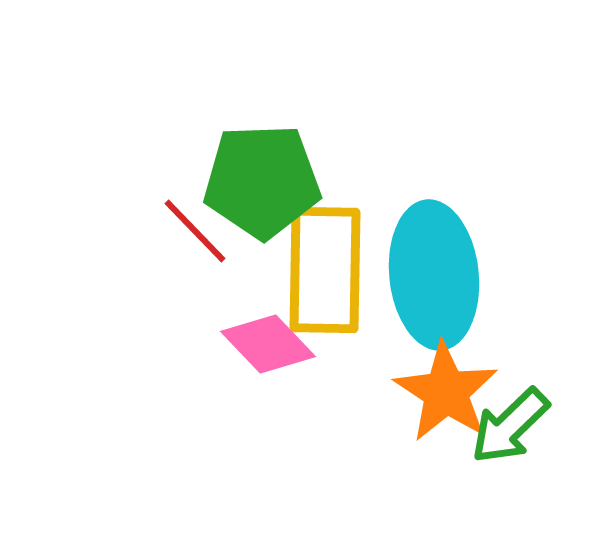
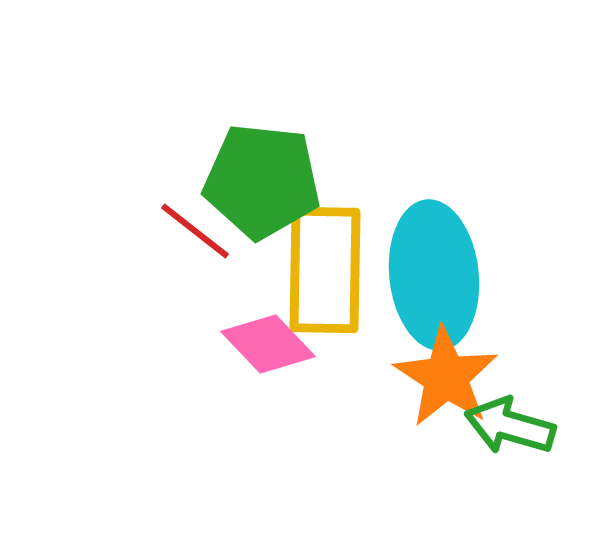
green pentagon: rotated 8 degrees clockwise
red line: rotated 8 degrees counterclockwise
orange star: moved 15 px up
green arrow: rotated 60 degrees clockwise
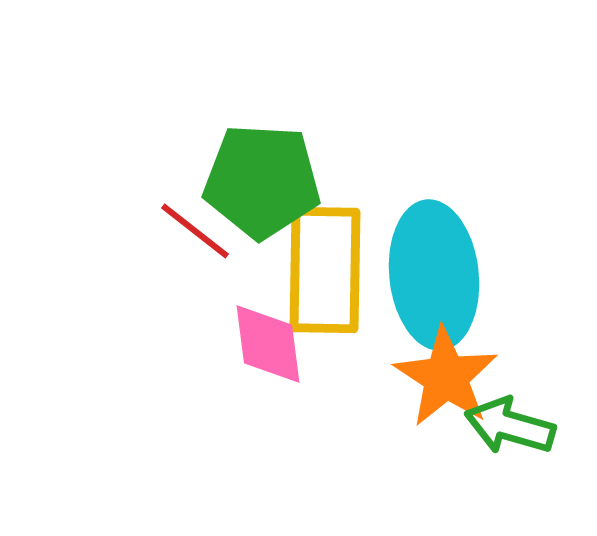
green pentagon: rotated 3 degrees counterclockwise
pink diamond: rotated 36 degrees clockwise
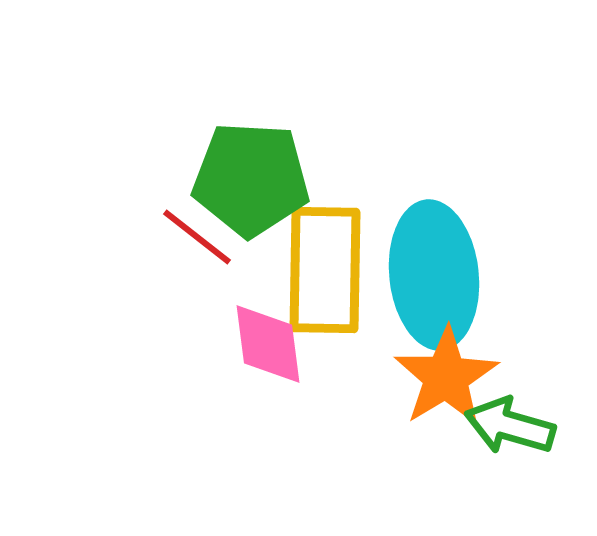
green pentagon: moved 11 px left, 2 px up
red line: moved 2 px right, 6 px down
orange star: rotated 8 degrees clockwise
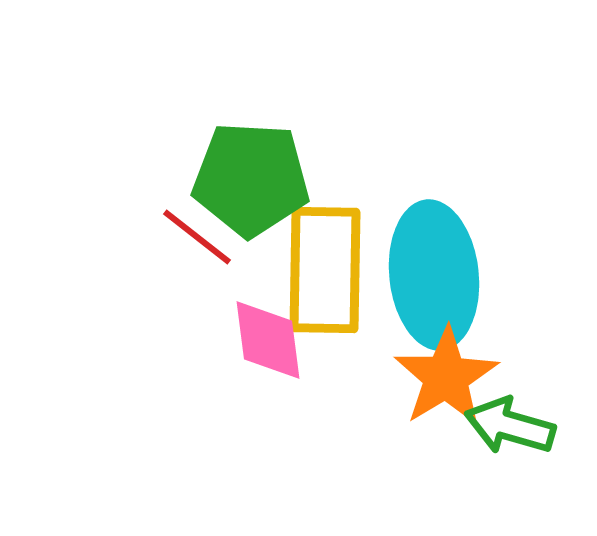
pink diamond: moved 4 px up
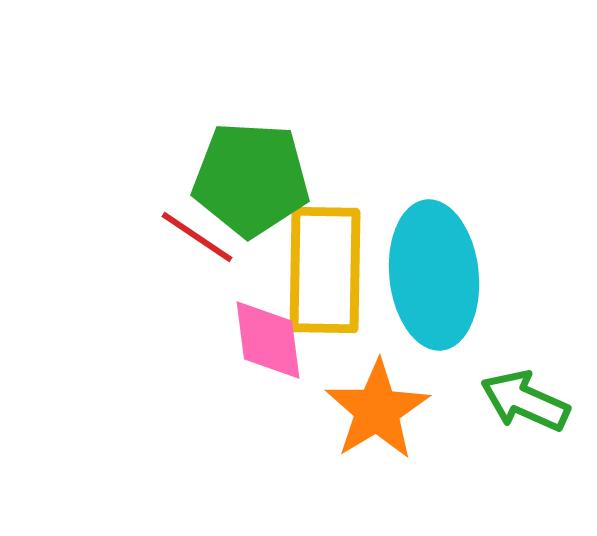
red line: rotated 4 degrees counterclockwise
orange star: moved 69 px left, 33 px down
green arrow: moved 15 px right, 25 px up; rotated 8 degrees clockwise
